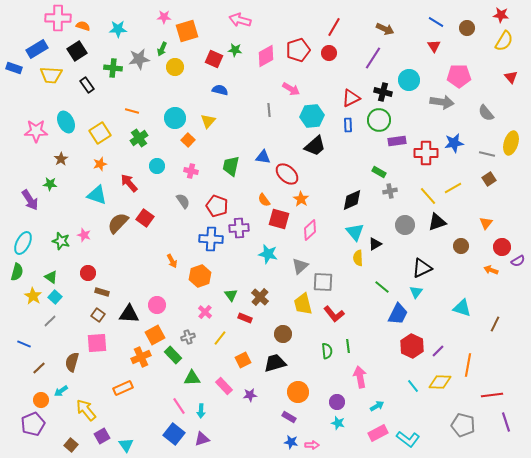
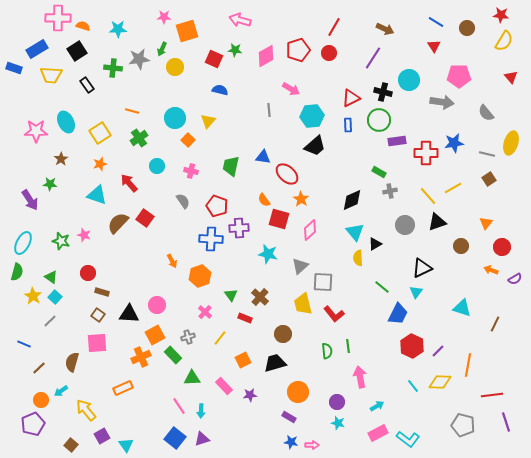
purple semicircle at (518, 261): moved 3 px left, 18 px down
blue square at (174, 434): moved 1 px right, 4 px down
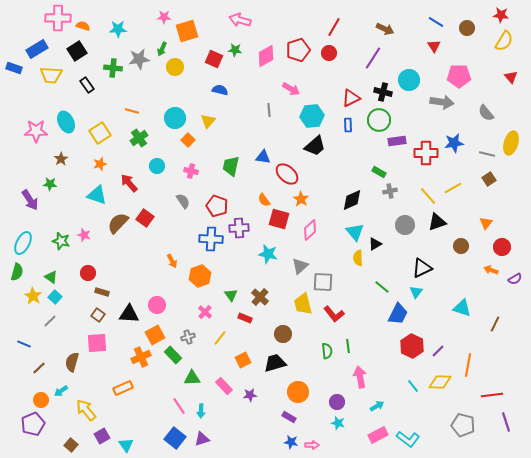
pink rectangle at (378, 433): moved 2 px down
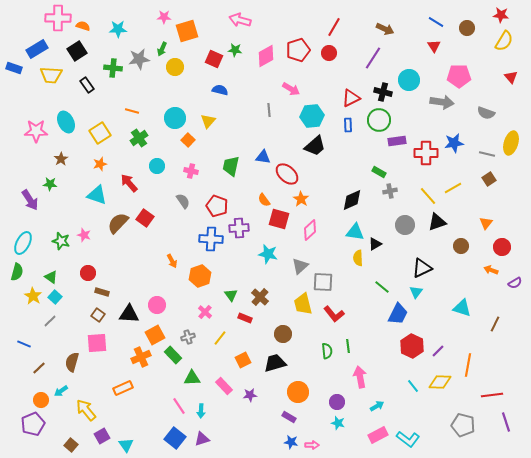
gray semicircle at (486, 113): rotated 30 degrees counterclockwise
cyan triangle at (355, 232): rotated 42 degrees counterclockwise
purple semicircle at (515, 279): moved 4 px down
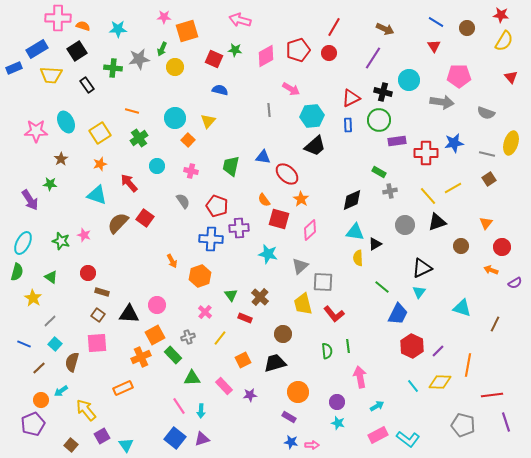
blue rectangle at (14, 68): rotated 42 degrees counterclockwise
cyan triangle at (416, 292): moved 3 px right
yellow star at (33, 296): moved 2 px down
cyan square at (55, 297): moved 47 px down
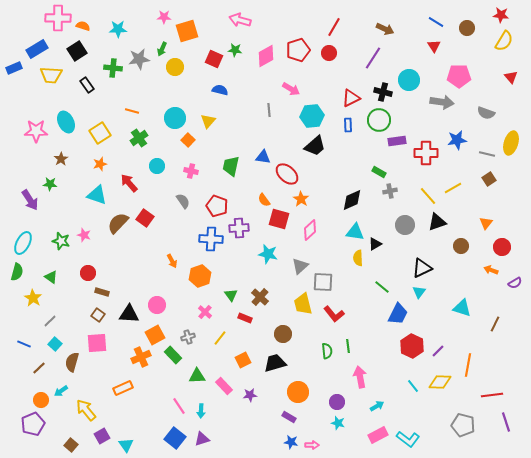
blue star at (454, 143): moved 3 px right, 3 px up
green triangle at (192, 378): moved 5 px right, 2 px up
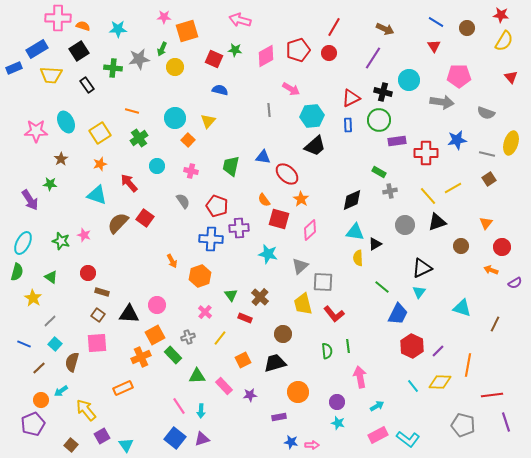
black square at (77, 51): moved 2 px right
purple rectangle at (289, 417): moved 10 px left; rotated 40 degrees counterclockwise
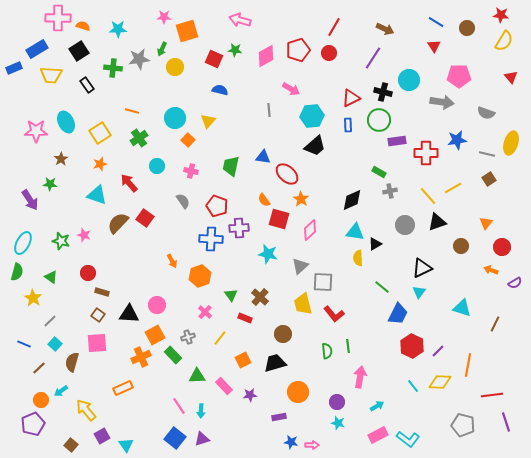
pink arrow at (360, 377): rotated 20 degrees clockwise
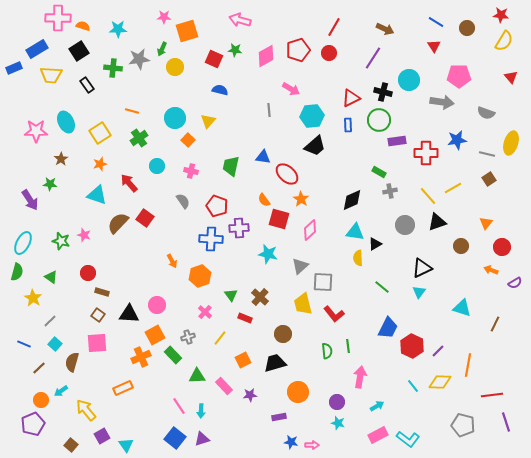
blue trapezoid at (398, 314): moved 10 px left, 14 px down
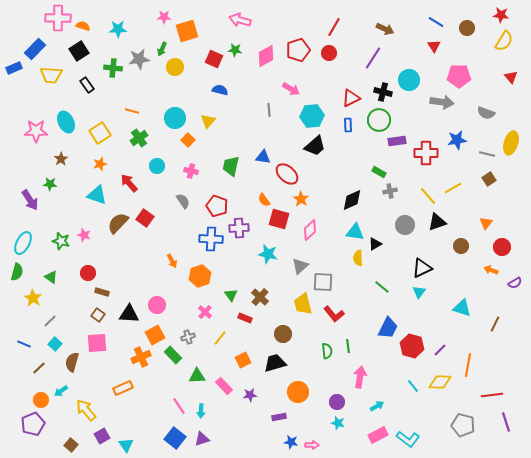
blue rectangle at (37, 49): moved 2 px left; rotated 15 degrees counterclockwise
red hexagon at (412, 346): rotated 10 degrees counterclockwise
purple line at (438, 351): moved 2 px right, 1 px up
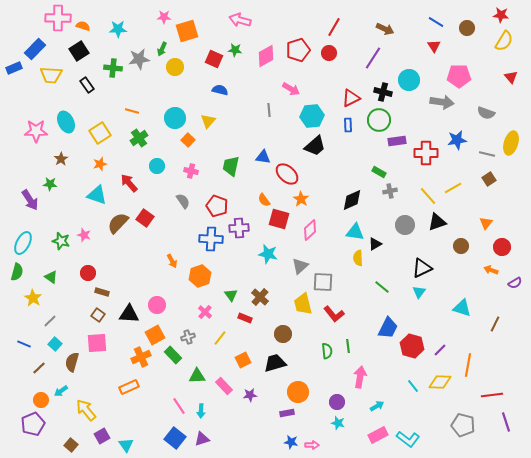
orange rectangle at (123, 388): moved 6 px right, 1 px up
purple rectangle at (279, 417): moved 8 px right, 4 px up
